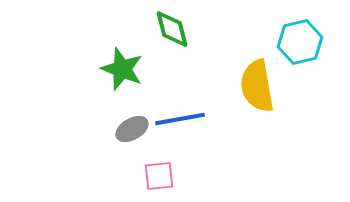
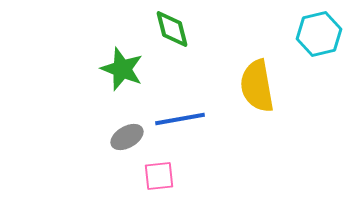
cyan hexagon: moved 19 px right, 8 px up
gray ellipse: moved 5 px left, 8 px down
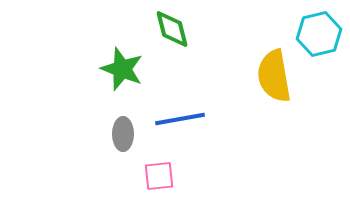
yellow semicircle: moved 17 px right, 10 px up
gray ellipse: moved 4 px left, 3 px up; rotated 60 degrees counterclockwise
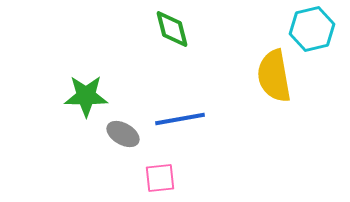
cyan hexagon: moved 7 px left, 5 px up
green star: moved 36 px left, 27 px down; rotated 21 degrees counterclockwise
gray ellipse: rotated 60 degrees counterclockwise
pink square: moved 1 px right, 2 px down
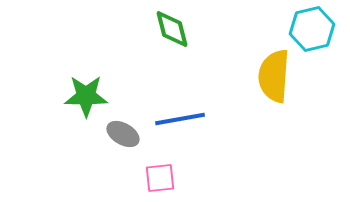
yellow semicircle: rotated 14 degrees clockwise
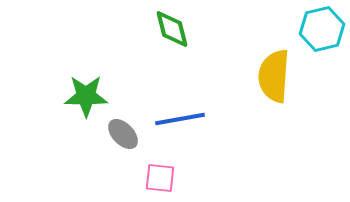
cyan hexagon: moved 10 px right
gray ellipse: rotated 16 degrees clockwise
pink square: rotated 12 degrees clockwise
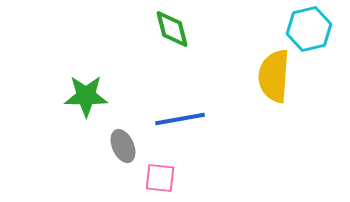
cyan hexagon: moved 13 px left
gray ellipse: moved 12 px down; rotated 20 degrees clockwise
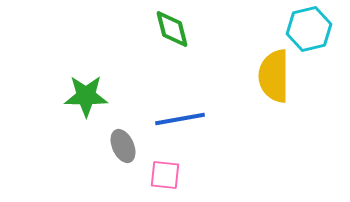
yellow semicircle: rotated 4 degrees counterclockwise
pink square: moved 5 px right, 3 px up
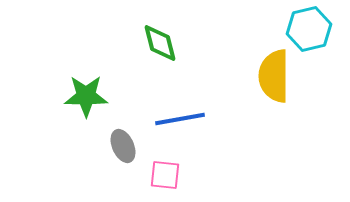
green diamond: moved 12 px left, 14 px down
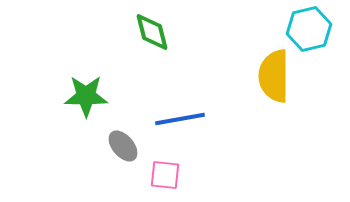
green diamond: moved 8 px left, 11 px up
gray ellipse: rotated 16 degrees counterclockwise
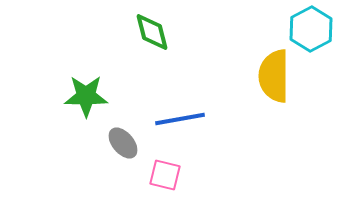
cyan hexagon: moved 2 px right; rotated 15 degrees counterclockwise
gray ellipse: moved 3 px up
pink square: rotated 8 degrees clockwise
